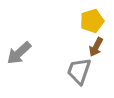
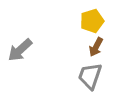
gray arrow: moved 1 px right, 3 px up
gray trapezoid: moved 11 px right, 5 px down
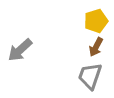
yellow pentagon: moved 4 px right
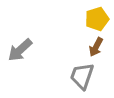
yellow pentagon: moved 1 px right, 2 px up
gray trapezoid: moved 8 px left
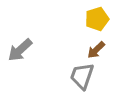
brown arrow: moved 3 px down; rotated 18 degrees clockwise
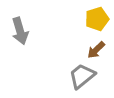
gray arrow: moved 19 px up; rotated 64 degrees counterclockwise
gray trapezoid: rotated 32 degrees clockwise
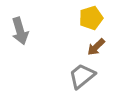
yellow pentagon: moved 6 px left, 1 px up
brown arrow: moved 3 px up
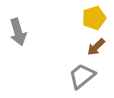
yellow pentagon: moved 3 px right
gray arrow: moved 2 px left, 1 px down
